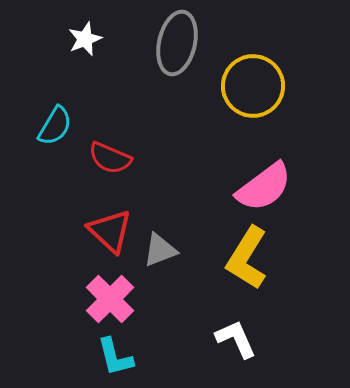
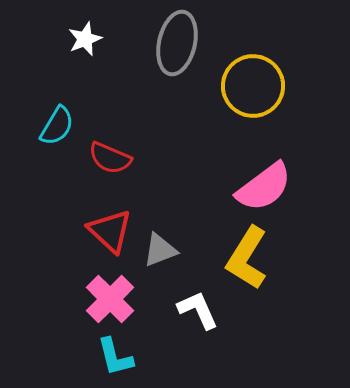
cyan semicircle: moved 2 px right
white L-shape: moved 38 px left, 29 px up
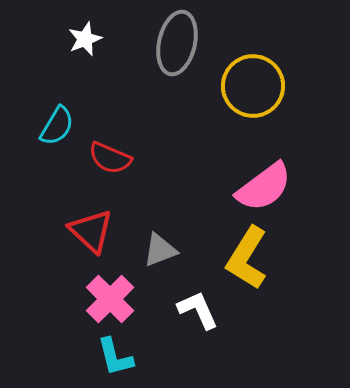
red triangle: moved 19 px left
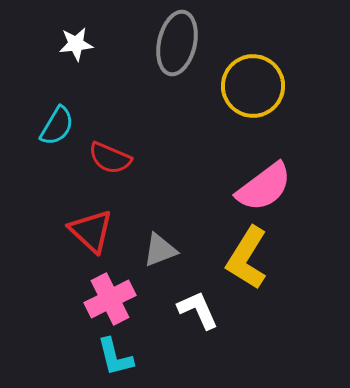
white star: moved 9 px left, 5 px down; rotated 16 degrees clockwise
pink cross: rotated 18 degrees clockwise
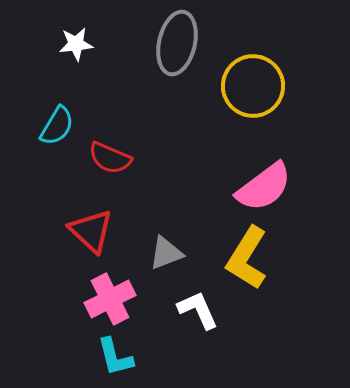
gray triangle: moved 6 px right, 3 px down
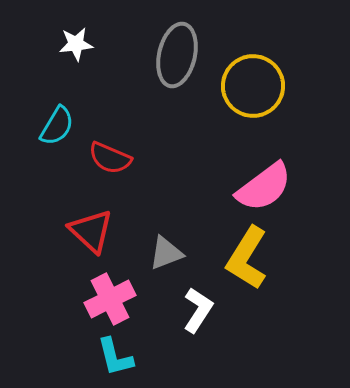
gray ellipse: moved 12 px down
white L-shape: rotated 57 degrees clockwise
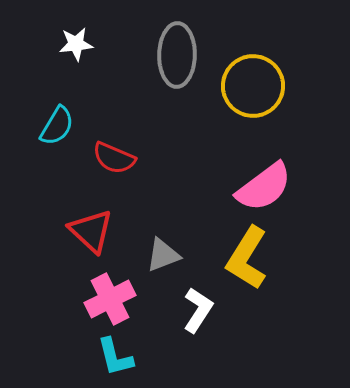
gray ellipse: rotated 12 degrees counterclockwise
red semicircle: moved 4 px right
gray triangle: moved 3 px left, 2 px down
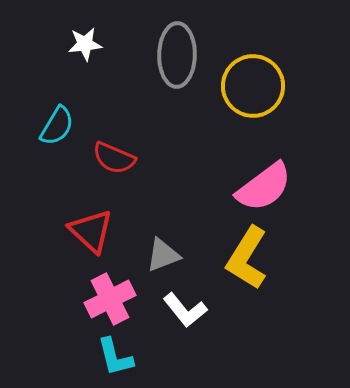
white star: moved 9 px right
white L-shape: moved 13 px left; rotated 108 degrees clockwise
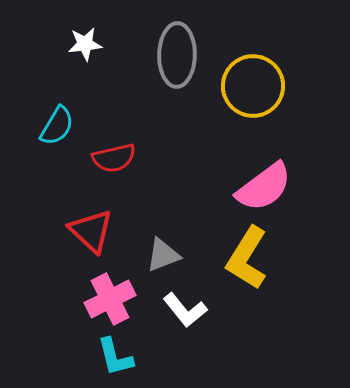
red semicircle: rotated 36 degrees counterclockwise
